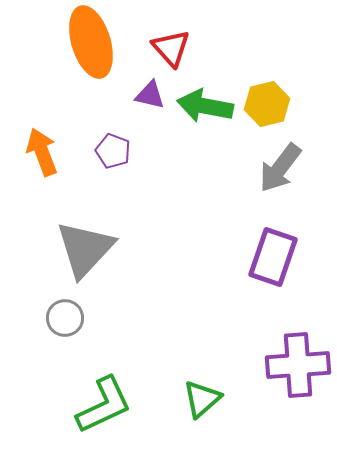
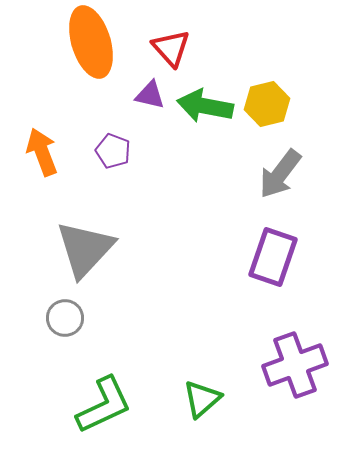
gray arrow: moved 6 px down
purple cross: moved 3 px left; rotated 16 degrees counterclockwise
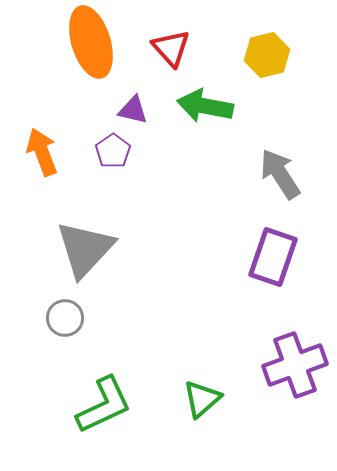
purple triangle: moved 17 px left, 15 px down
yellow hexagon: moved 49 px up
purple pentagon: rotated 16 degrees clockwise
gray arrow: rotated 110 degrees clockwise
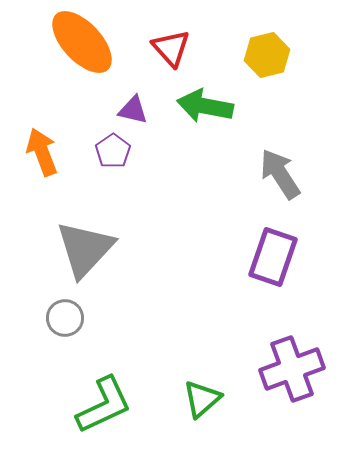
orange ellipse: moved 9 px left; rotated 26 degrees counterclockwise
purple cross: moved 3 px left, 4 px down
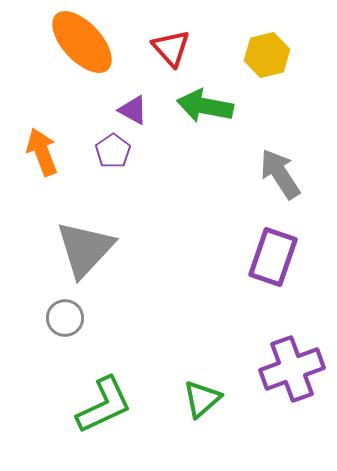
purple triangle: rotated 16 degrees clockwise
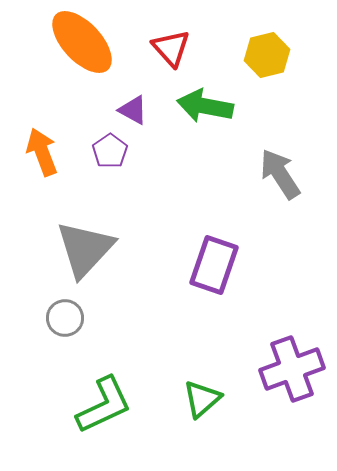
purple pentagon: moved 3 px left
purple rectangle: moved 59 px left, 8 px down
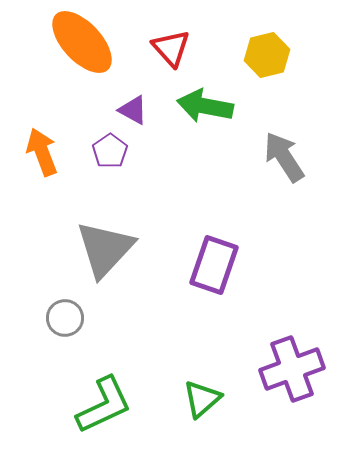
gray arrow: moved 4 px right, 17 px up
gray triangle: moved 20 px right
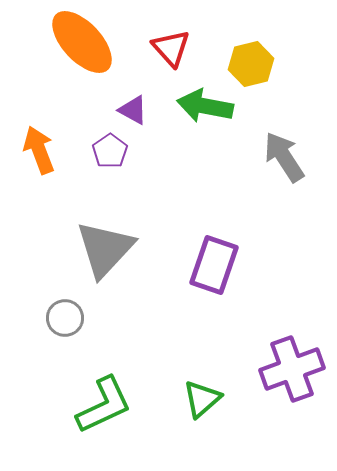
yellow hexagon: moved 16 px left, 9 px down
orange arrow: moved 3 px left, 2 px up
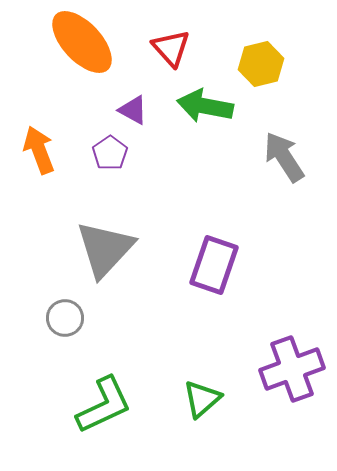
yellow hexagon: moved 10 px right
purple pentagon: moved 2 px down
